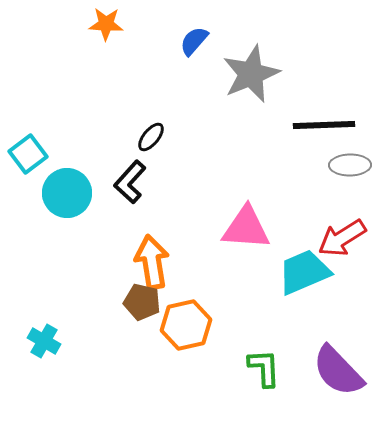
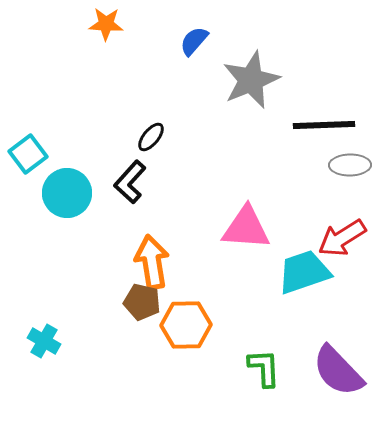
gray star: moved 6 px down
cyan trapezoid: rotated 4 degrees clockwise
orange hexagon: rotated 12 degrees clockwise
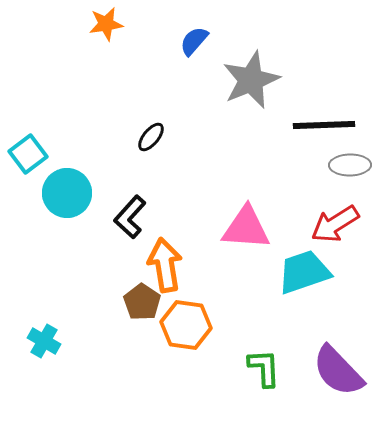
orange star: rotated 12 degrees counterclockwise
black L-shape: moved 35 px down
red arrow: moved 7 px left, 14 px up
orange arrow: moved 13 px right, 3 px down
brown pentagon: rotated 21 degrees clockwise
orange hexagon: rotated 9 degrees clockwise
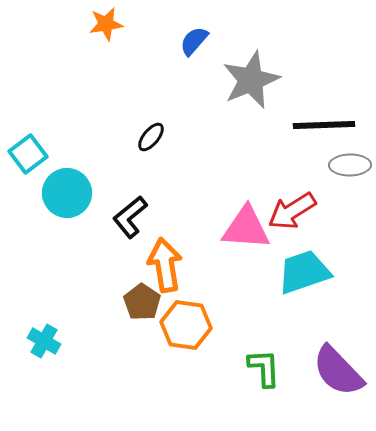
black L-shape: rotated 9 degrees clockwise
red arrow: moved 43 px left, 13 px up
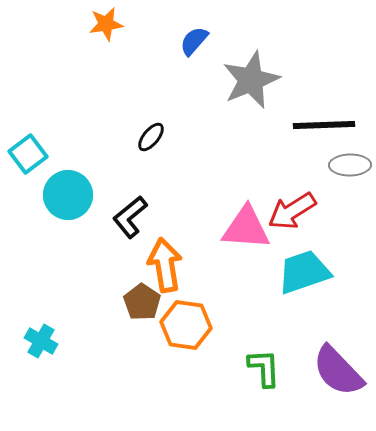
cyan circle: moved 1 px right, 2 px down
cyan cross: moved 3 px left
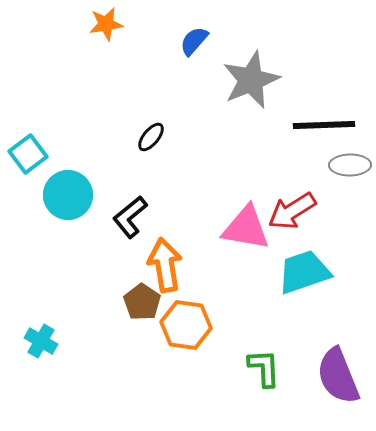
pink triangle: rotated 6 degrees clockwise
purple semicircle: moved 5 px down; rotated 22 degrees clockwise
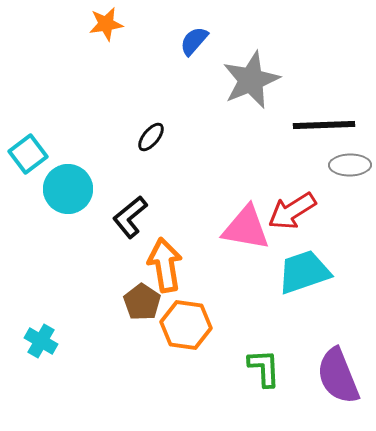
cyan circle: moved 6 px up
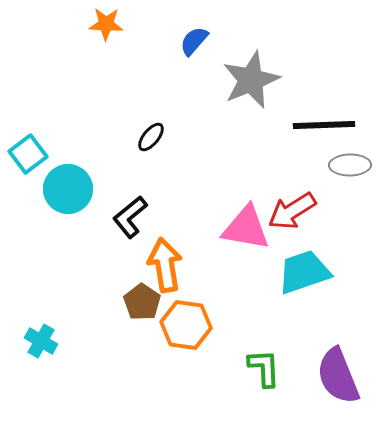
orange star: rotated 12 degrees clockwise
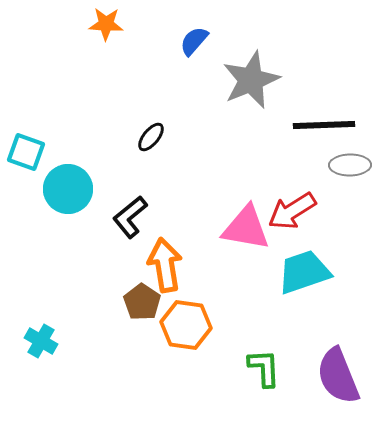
cyan square: moved 2 px left, 2 px up; rotated 33 degrees counterclockwise
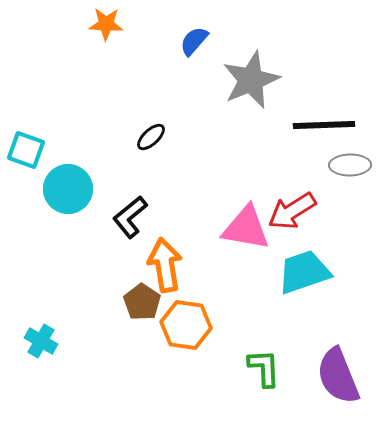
black ellipse: rotated 8 degrees clockwise
cyan square: moved 2 px up
